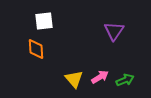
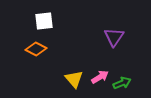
purple triangle: moved 6 px down
orange diamond: rotated 60 degrees counterclockwise
green arrow: moved 3 px left, 3 px down
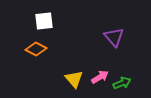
purple triangle: rotated 15 degrees counterclockwise
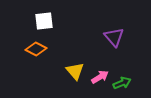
yellow triangle: moved 1 px right, 8 px up
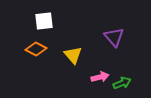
yellow triangle: moved 2 px left, 16 px up
pink arrow: rotated 18 degrees clockwise
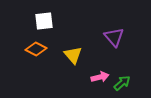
green arrow: rotated 18 degrees counterclockwise
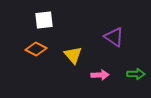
white square: moved 1 px up
purple triangle: rotated 15 degrees counterclockwise
pink arrow: moved 2 px up; rotated 12 degrees clockwise
green arrow: moved 14 px right, 9 px up; rotated 42 degrees clockwise
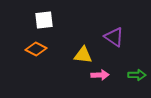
yellow triangle: moved 10 px right; rotated 42 degrees counterclockwise
green arrow: moved 1 px right, 1 px down
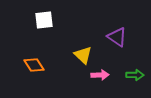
purple triangle: moved 3 px right
orange diamond: moved 2 px left, 16 px down; rotated 30 degrees clockwise
yellow triangle: rotated 36 degrees clockwise
green arrow: moved 2 px left
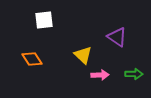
orange diamond: moved 2 px left, 6 px up
green arrow: moved 1 px left, 1 px up
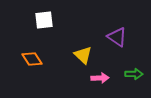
pink arrow: moved 3 px down
